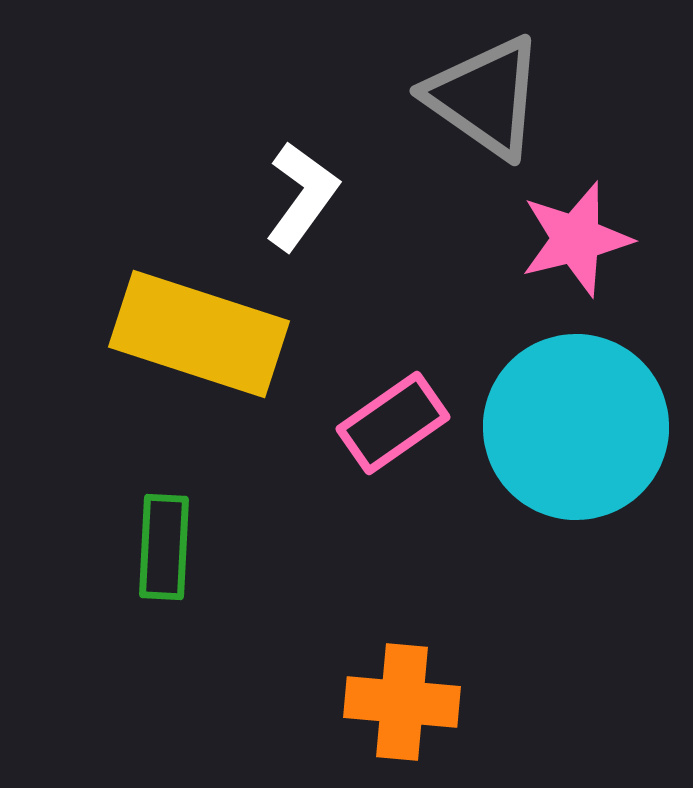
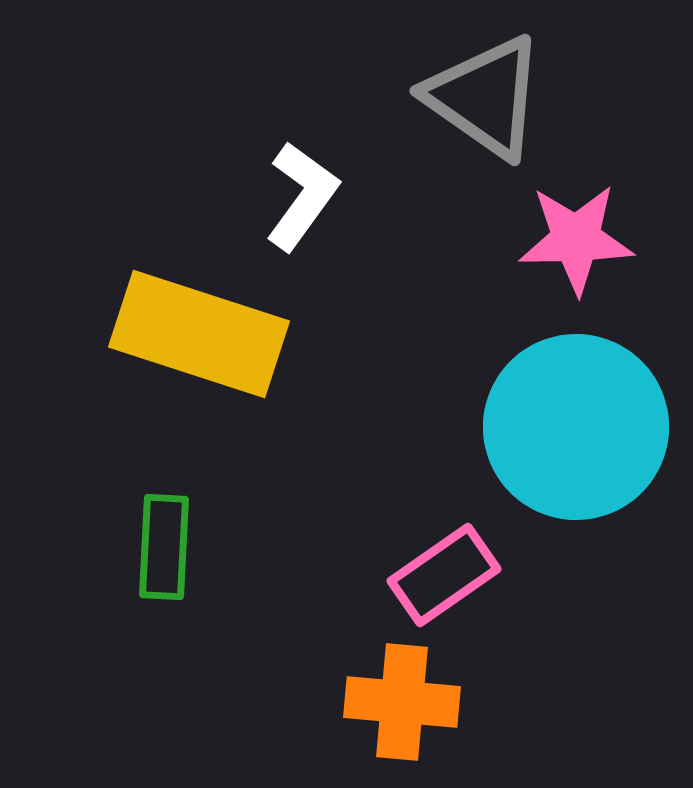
pink star: rotated 13 degrees clockwise
pink rectangle: moved 51 px right, 152 px down
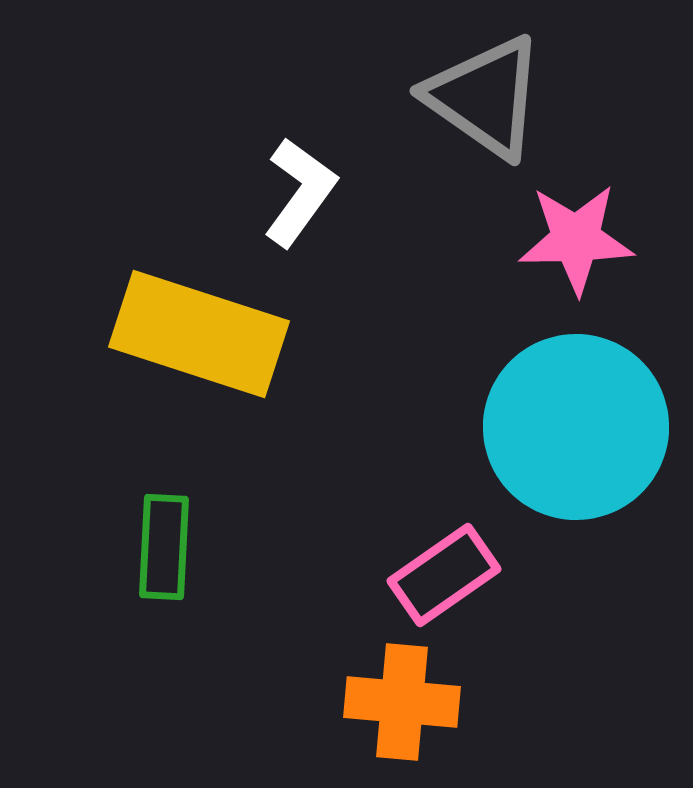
white L-shape: moved 2 px left, 4 px up
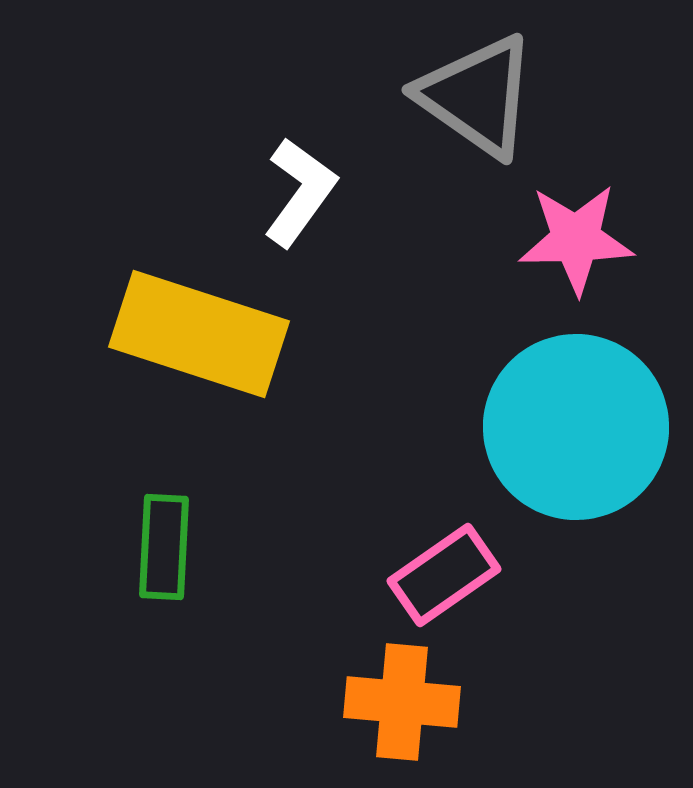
gray triangle: moved 8 px left, 1 px up
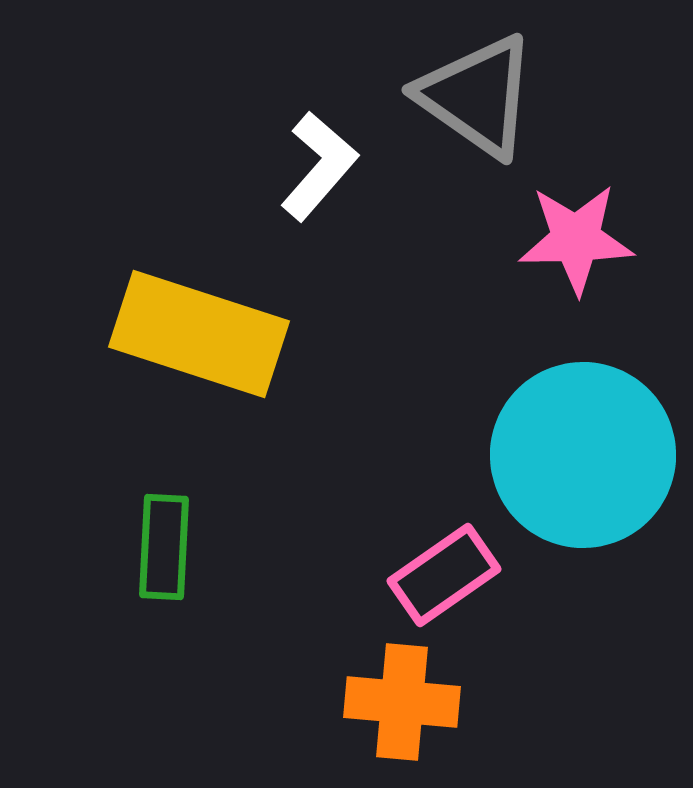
white L-shape: moved 19 px right, 26 px up; rotated 5 degrees clockwise
cyan circle: moved 7 px right, 28 px down
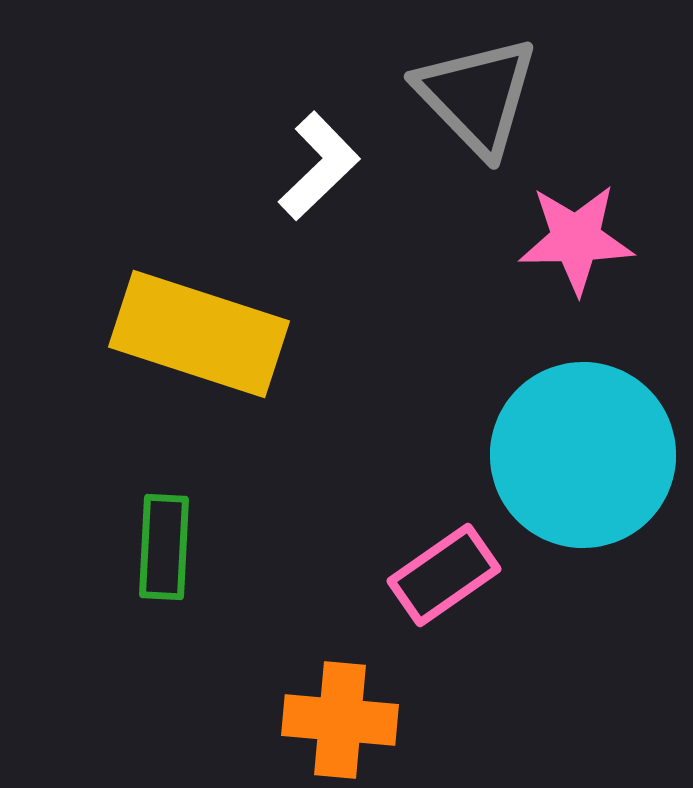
gray triangle: rotated 11 degrees clockwise
white L-shape: rotated 5 degrees clockwise
orange cross: moved 62 px left, 18 px down
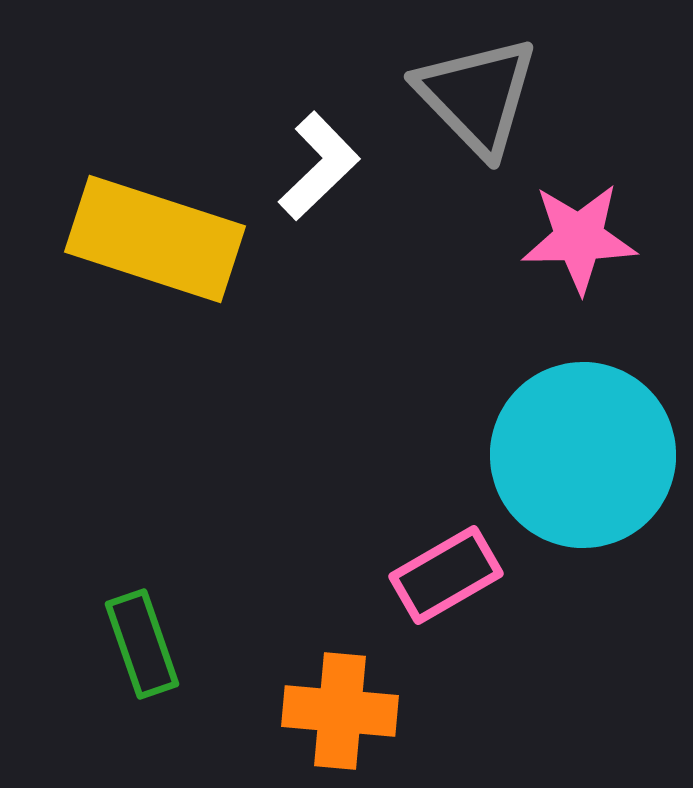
pink star: moved 3 px right, 1 px up
yellow rectangle: moved 44 px left, 95 px up
green rectangle: moved 22 px left, 97 px down; rotated 22 degrees counterclockwise
pink rectangle: moved 2 px right; rotated 5 degrees clockwise
orange cross: moved 9 px up
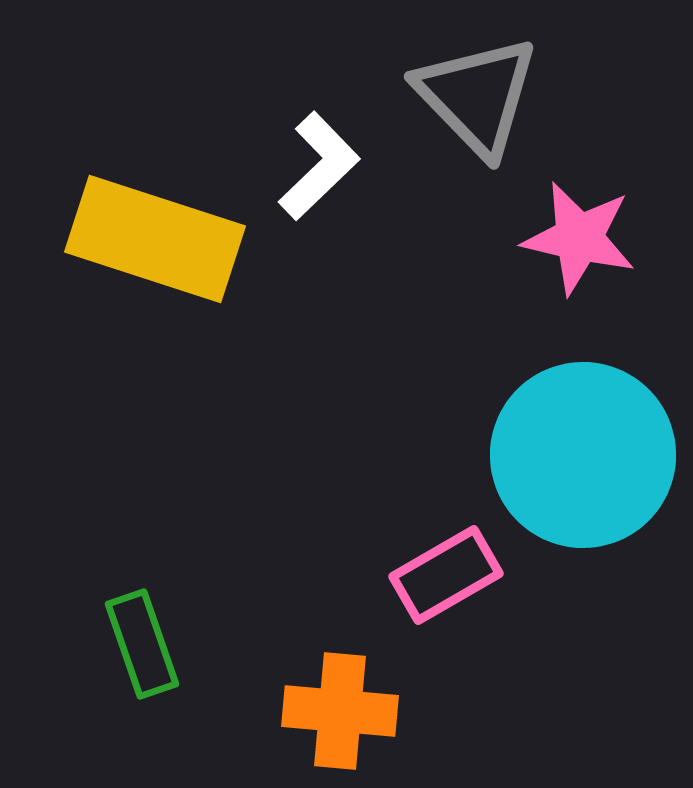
pink star: rotated 14 degrees clockwise
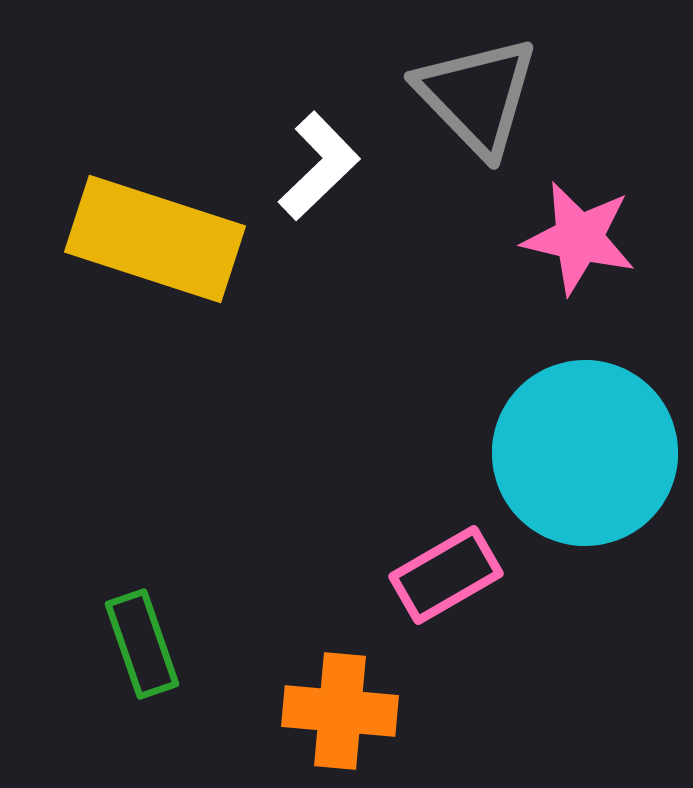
cyan circle: moved 2 px right, 2 px up
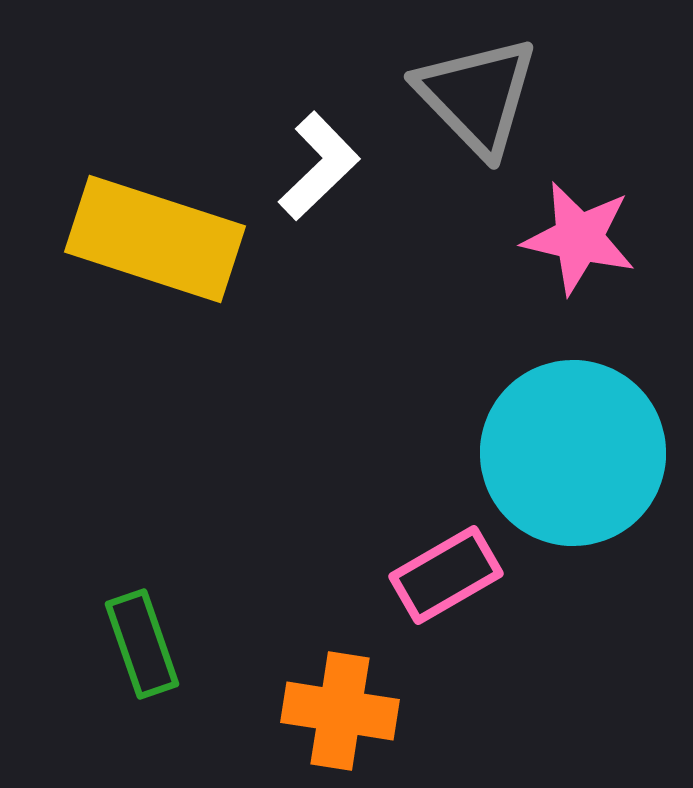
cyan circle: moved 12 px left
orange cross: rotated 4 degrees clockwise
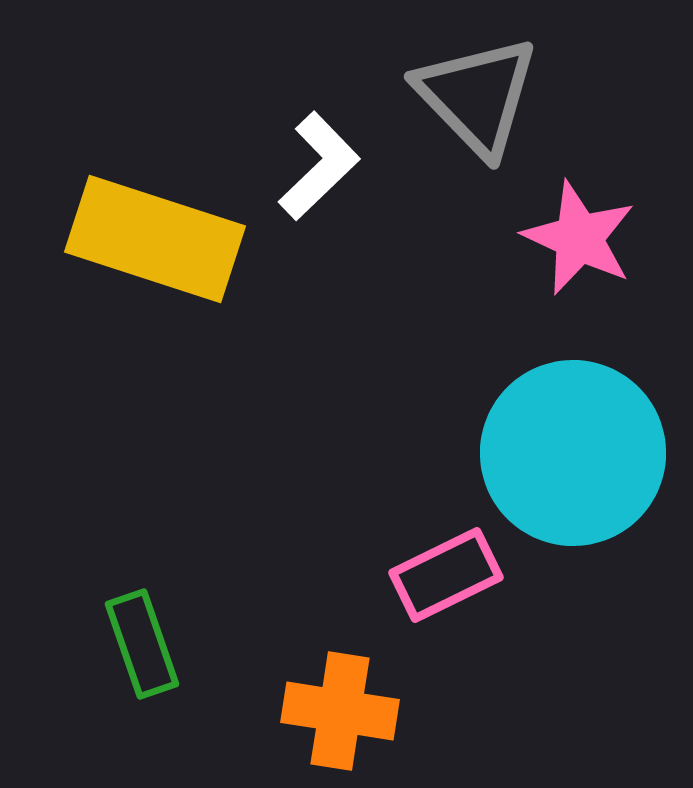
pink star: rotated 12 degrees clockwise
pink rectangle: rotated 4 degrees clockwise
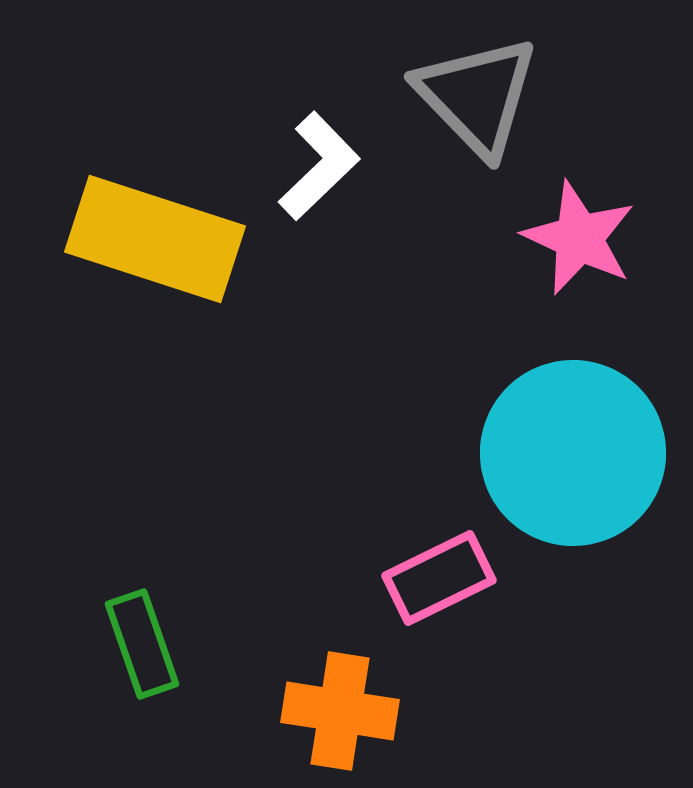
pink rectangle: moved 7 px left, 3 px down
